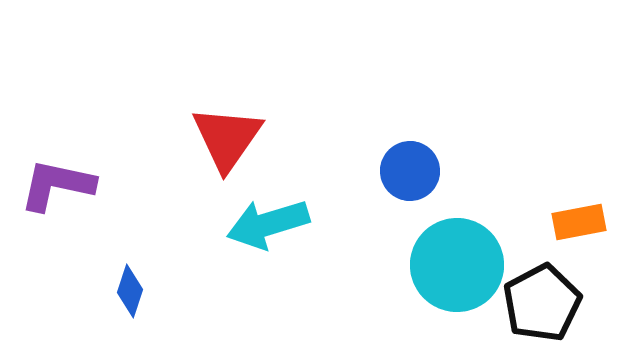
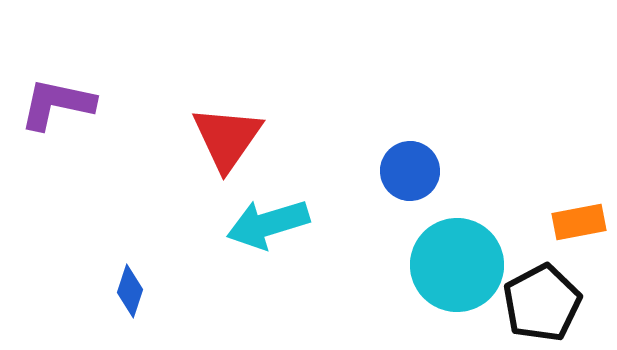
purple L-shape: moved 81 px up
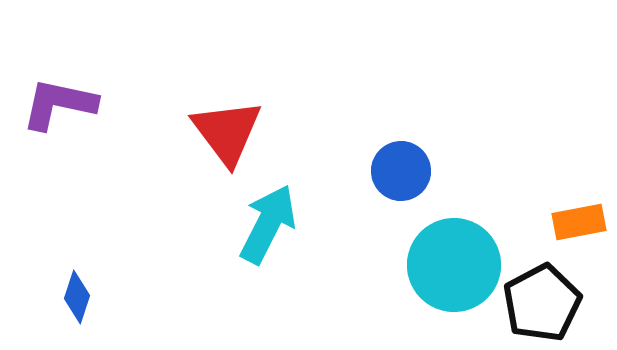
purple L-shape: moved 2 px right
red triangle: moved 6 px up; rotated 12 degrees counterclockwise
blue circle: moved 9 px left
cyan arrow: rotated 134 degrees clockwise
cyan circle: moved 3 px left
blue diamond: moved 53 px left, 6 px down
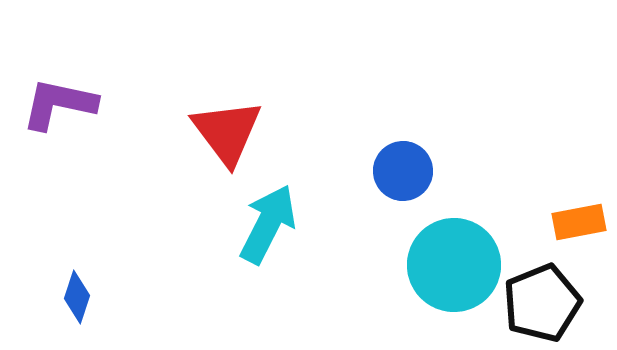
blue circle: moved 2 px right
black pentagon: rotated 6 degrees clockwise
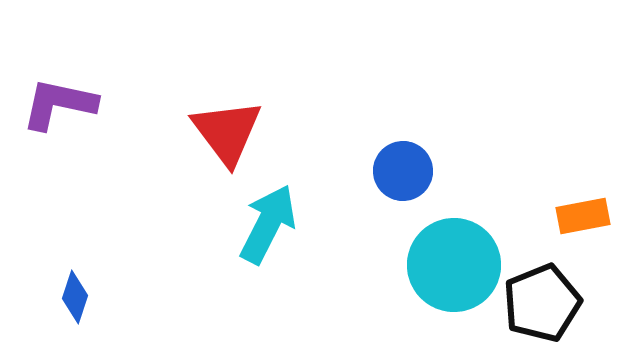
orange rectangle: moved 4 px right, 6 px up
blue diamond: moved 2 px left
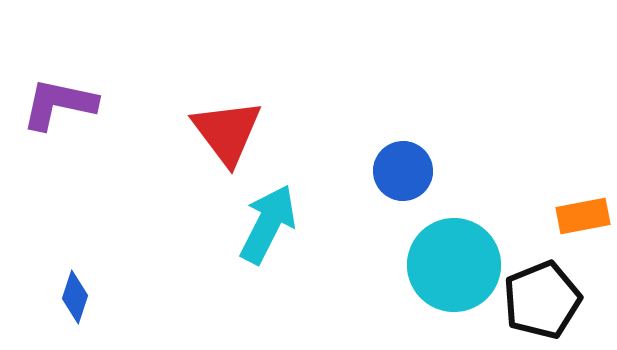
black pentagon: moved 3 px up
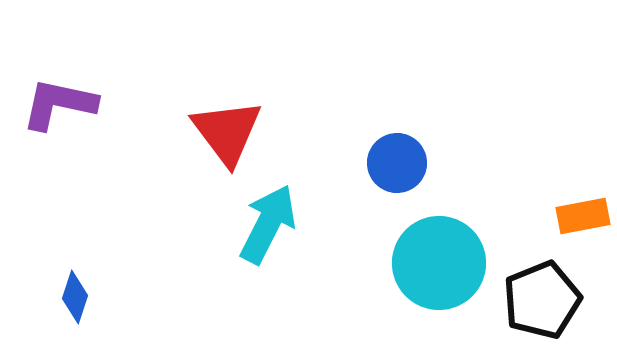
blue circle: moved 6 px left, 8 px up
cyan circle: moved 15 px left, 2 px up
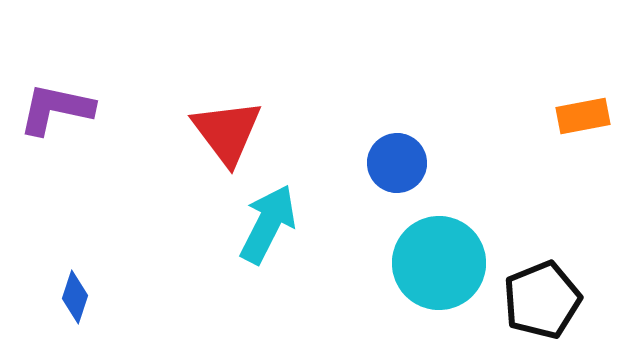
purple L-shape: moved 3 px left, 5 px down
orange rectangle: moved 100 px up
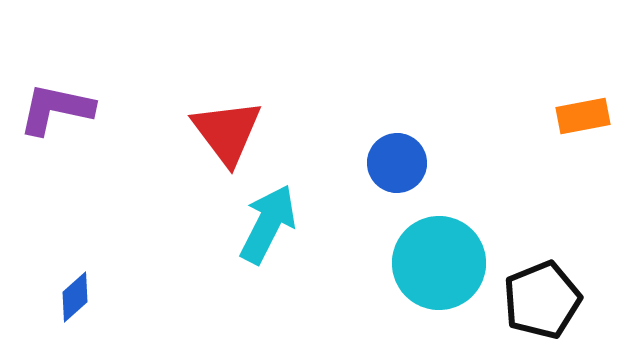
blue diamond: rotated 30 degrees clockwise
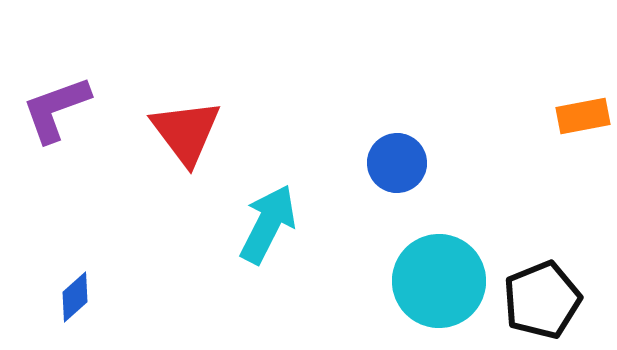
purple L-shape: rotated 32 degrees counterclockwise
red triangle: moved 41 px left
cyan circle: moved 18 px down
